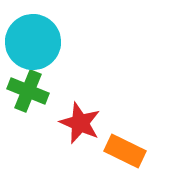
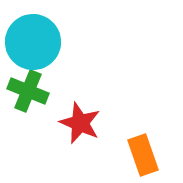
orange rectangle: moved 18 px right, 4 px down; rotated 45 degrees clockwise
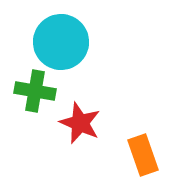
cyan circle: moved 28 px right
green cross: moved 7 px right; rotated 12 degrees counterclockwise
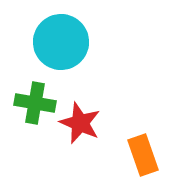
green cross: moved 12 px down
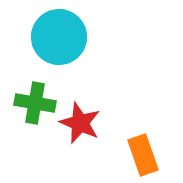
cyan circle: moved 2 px left, 5 px up
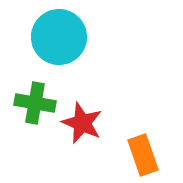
red star: moved 2 px right
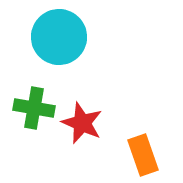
green cross: moved 1 px left, 5 px down
